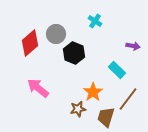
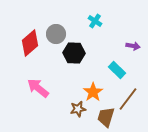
black hexagon: rotated 20 degrees counterclockwise
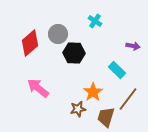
gray circle: moved 2 px right
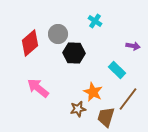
orange star: rotated 12 degrees counterclockwise
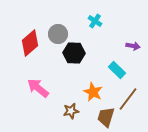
brown star: moved 7 px left, 2 px down
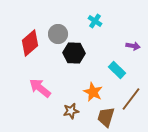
pink arrow: moved 2 px right
brown line: moved 3 px right
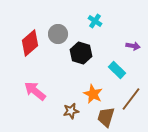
black hexagon: moved 7 px right; rotated 15 degrees clockwise
pink arrow: moved 5 px left, 3 px down
orange star: moved 2 px down
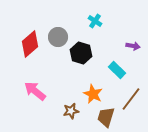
gray circle: moved 3 px down
red diamond: moved 1 px down
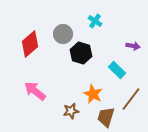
gray circle: moved 5 px right, 3 px up
